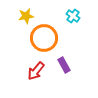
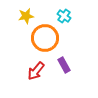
cyan cross: moved 9 px left
orange circle: moved 1 px right
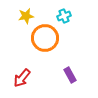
cyan cross: rotated 32 degrees clockwise
purple rectangle: moved 6 px right, 10 px down
red arrow: moved 14 px left, 7 px down
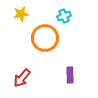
yellow star: moved 5 px left, 2 px up
purple rectangle: rotated 28 degrees clockwise
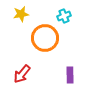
red arrow: moved 4 px up
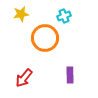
red arrow: moved 2 px right, 4 px down
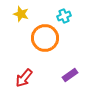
yellow star: rotated 28 degrees clockwise
purple rectangle: rotated 56 degrees clockwise
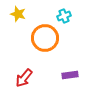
yellow star: moved 3 px left
purple rectangle: rotated 28 degrees clockwise
